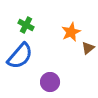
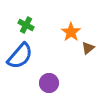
orange star: rotated 12 degrees counterclockwise
purple circle: moved 1 px left, 1 px down
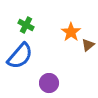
brown triangle: moved 3 px up
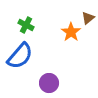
brown triangle: moved 27 px up
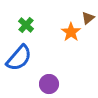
green cross: rotated 14 degrees clockwise
blue semicircle: moved 1 px left, 2 px down
purple circle: moved 1 px down
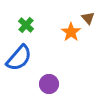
brown triangle: rotated 32 degrees counterclockwise
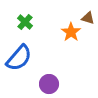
brown triangle: rotated 32 degrees counterclockwise
green cross: moved 1 px left, 3 px up
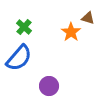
green cross: moved 1 px left, 5 px down
purple circle: moved 2 px down
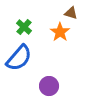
brown triangle: moved 17 px left, 5 px up
orange star: moved 11 px left
